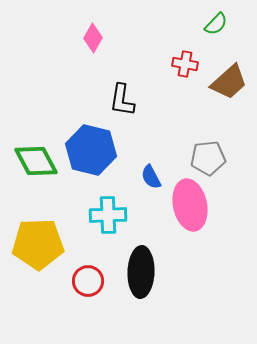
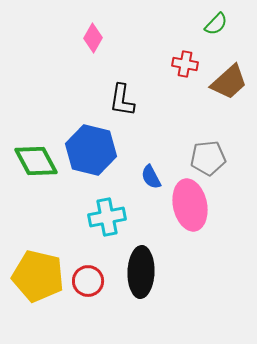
cyan cross: moved 1 px left, 2 px down; rotated 9 degrees counterclockwise
yellow pentagon: moved 32 px down; rotated 15 degrees clockwise
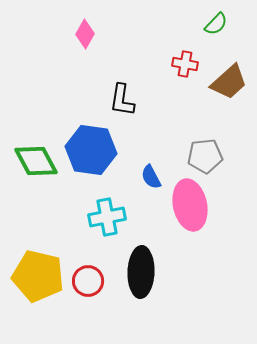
pink diamond: moved 8 px left, 4 px up
blue hexagon: rotated 6 degrees counterclockwise
gray pentagon: moved 3 px left, 2 px up
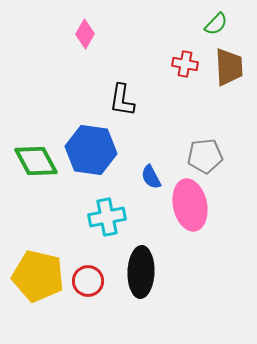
brown trapezoid: moved 15 px up; rotated 51 degrees counterclockwise
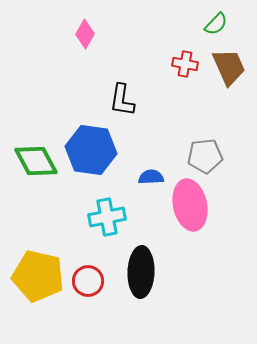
brown trapezoid: rotated 21 degrees counterclockwise
blue semicircle: rotated 115 degrees clockwise
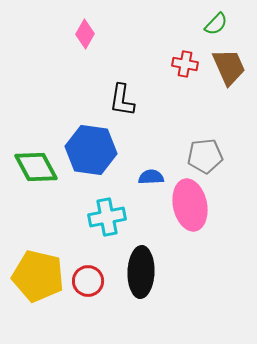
green diamond: moved 6 px down
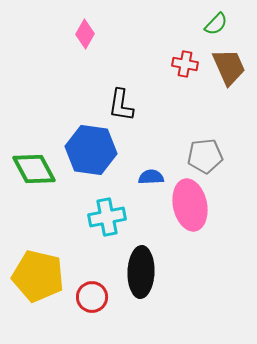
black L-shape: moved 1 px left, 5 px down
green diamond: moved 2 px left, 2 px down
red circle: moved 4 px right, 16 px down
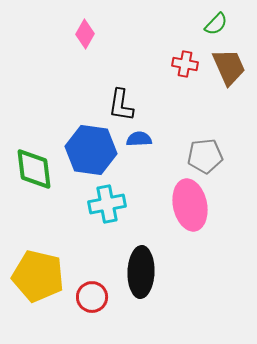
green diamond: rotated 21 degrees clockwise
blue semicircle: moved 12 px left, 38 px up
cyan cross: moved 13 px up
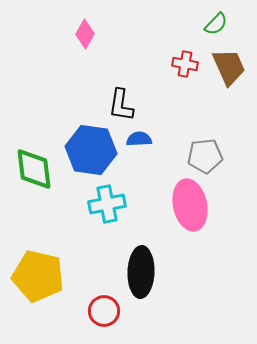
red circle: moved 12 px right, 14 px down
